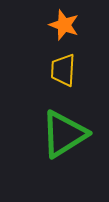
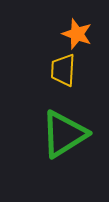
orange star: moved 13 px right, 9 px down
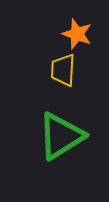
green triangle: moved 3 px left, 2 px down
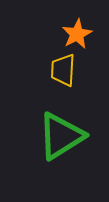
orange star: rotated 24 degrees clockwise
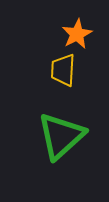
green triangle: rotated 10 degrees counterclockwise
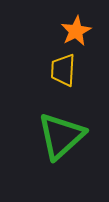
orange star: moved 1 px left, 3 px up
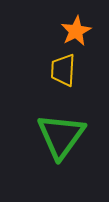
green triangle: rotated 12 degrees counterclockwise
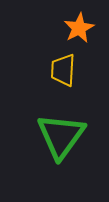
orange star: moved 3 px right, 3 px up
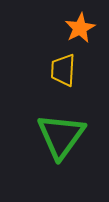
orange star: moved 1 px right
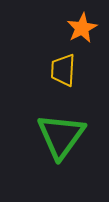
orange star: moved 2 px right
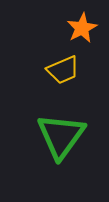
yellow trapezoid: rotated 116 degrees counterclockwise
